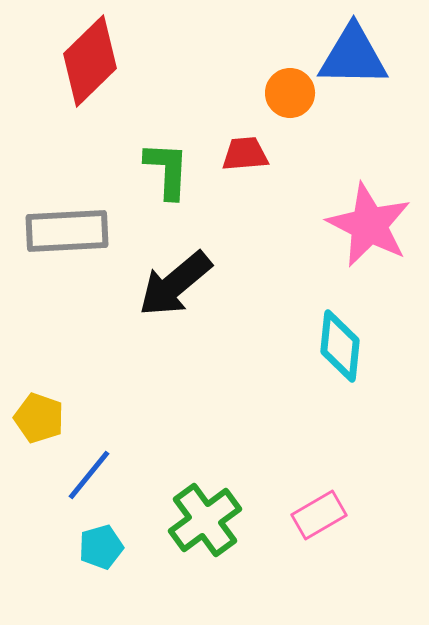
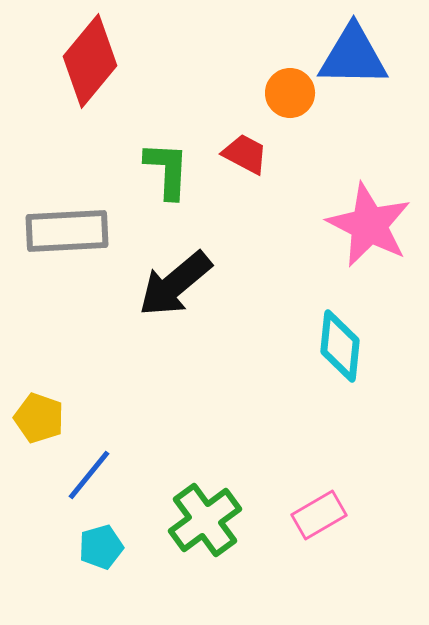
red diamond: rotated 6 degrees counterclockwise
red trapezoid: rotated 33 degrees clockwise
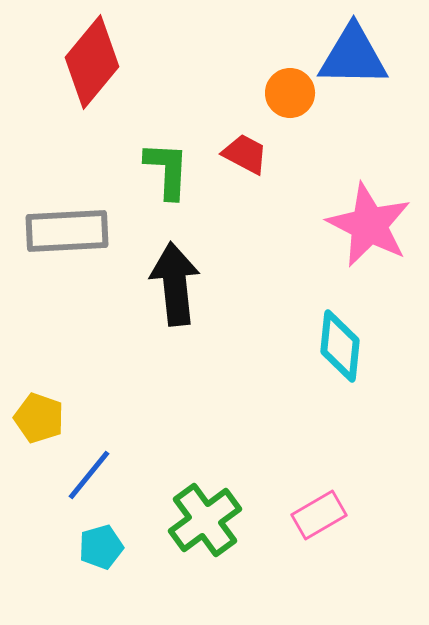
red diamond: moved 2 px right, 1 px down
black arrow: rotated 124 degrees clockwise
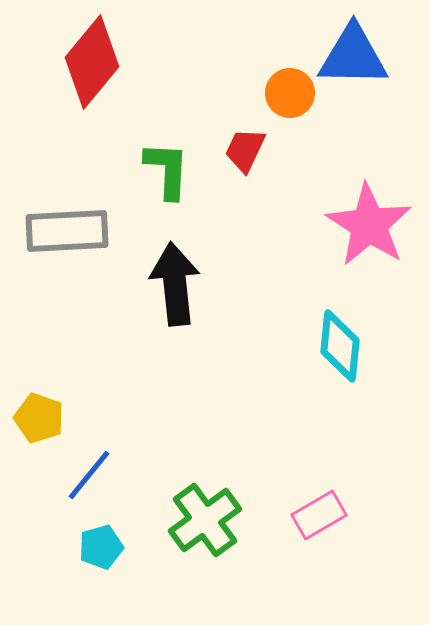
red trapezoid: moved 4 px up; rotated 93 degrees counterclockwise
pink star: rotated 6 degrees clockwise
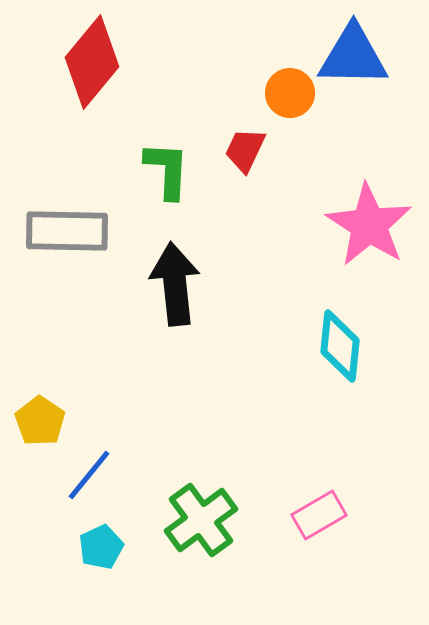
gray rectangle: rotated 4 degrees clockwise
yellow pentagon: moved 1 px right, 3 px down; rotated 15 degrees clockwise
green cross: moved 4 px left
cyan pentagon: rotated 9 degrees counterclockwise
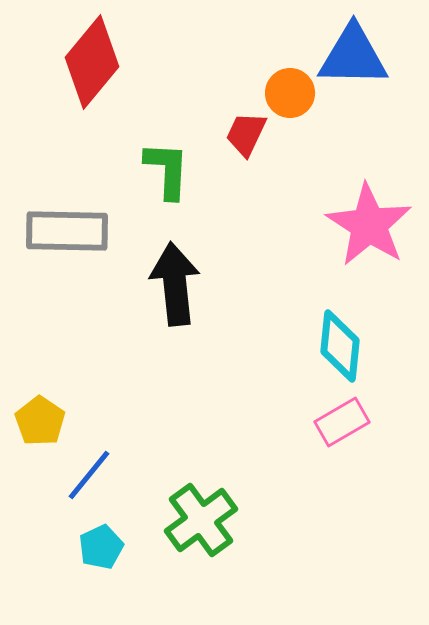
red trapezoid: moved 1 px right, 16 px up
pink rectangle: moved 23 px right, 93 px up
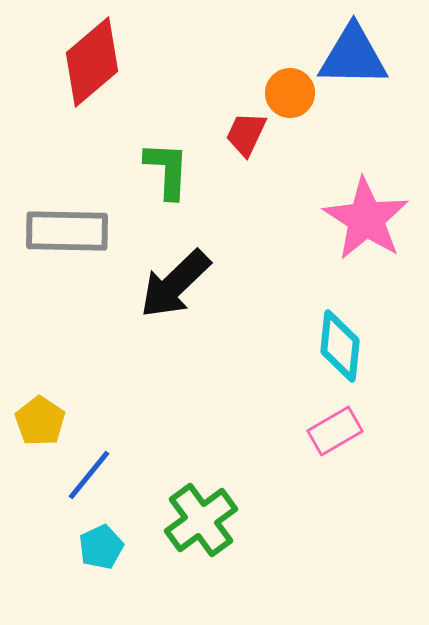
red diamond: rotated 10 degrees clockwise
pink star: moved 3 px left, 6 px up
black arrow: rotated 128 degrees counterclockwise
pink rectangle: moved 7 px left, 9 px down
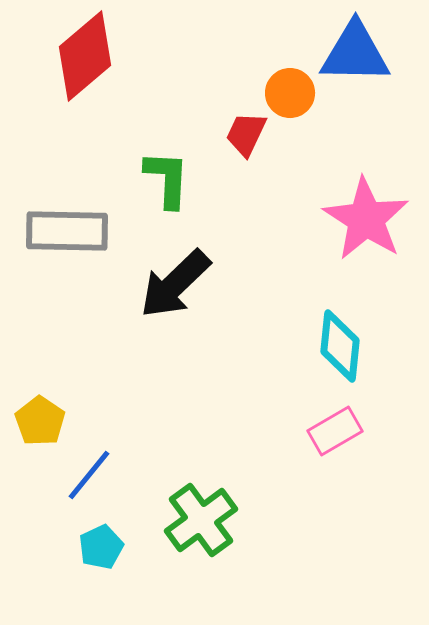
blue triangle: moved 2 px right, 3 px up
red diamond: moved 7 px left, 6 px up
green L-shape: moved 9 px down
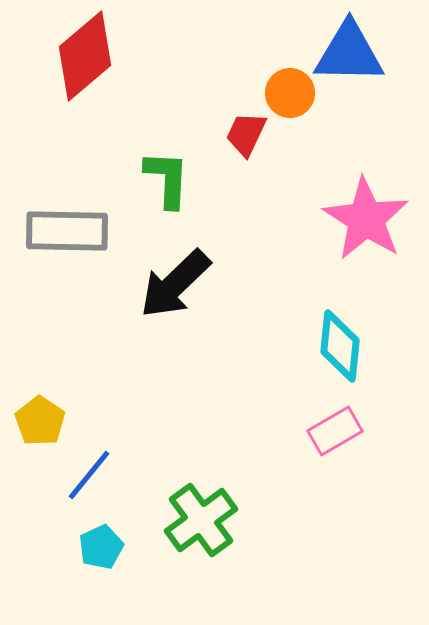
blue triangle: moved 6 px left
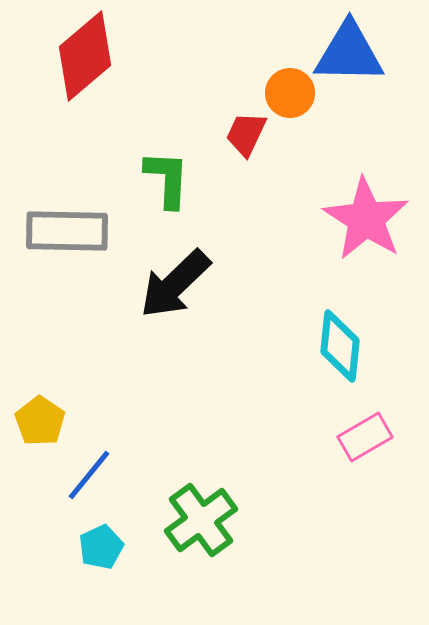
pink rectangle: moved 30 px right, 6 px down
